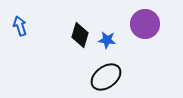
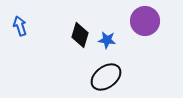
purple circle: moved 3 px up
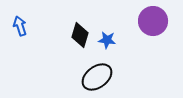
purple circle: moved 8 px right
black ellipse: moved 9 px left
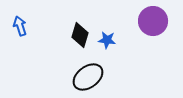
black ellipse: moved 9 px left
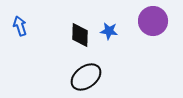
black diamond: rotated 15 degrees counterclockwise
blue star: moved 2 px right, 9 px up
black ellipse: moved 2 px left
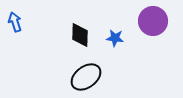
blue arrow: moved 5 px left, 4 px up
blue star: moved 6 px right, 7 px down
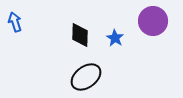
blue star: rotated 24 degrees clockwise
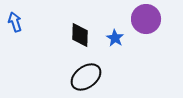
purple circle: moved 7 px left, 2 px up
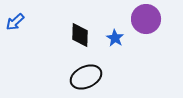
blue arrow: rotated 114 degrees counterclockwise
black ellipse: rotated 12 degrees clockwise
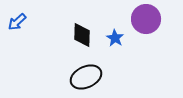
blue arrow: moved 2 px right
black diamond: moved 2 px right
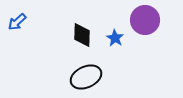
purple circle: moved 1 px left, 1 px down
